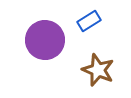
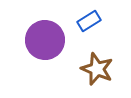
brown star: moved 1 px left, 1 px up
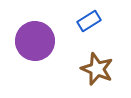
purple circle: moved 10 px left, 1 px down
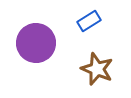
purple circle: moved 1 px right, 2 px down
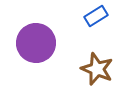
blue rectangle: moved 7 px right, 5 px up
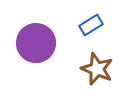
blue rectangle: moved 5 px left, 9 px down
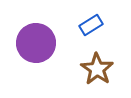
brown star: rotated 12 degrees clockwise
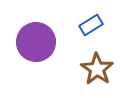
purple circle: moved 1 px up
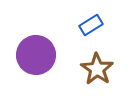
purple circle: moved 13 px down
